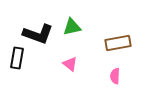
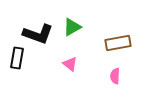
green triangle: rotated 18 degrees counterclockwise
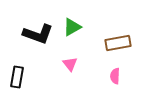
black rectangle: moved 19 px down
pink triangle: rotated 14 degrees clockwise
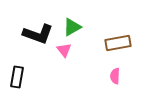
pink triangle: moved 6 px left, 14 px up
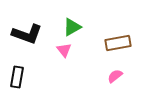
black L-shape: moved 11 px left
pink semicircle: rotated 49 degrees clockwise
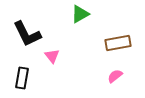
green triangle: moved 8 px right, 13 px up
black L-shape: rotated 44 degrees clockwise
pink triangle: moved 12 px left, 6 px down
black rectangle: moved 5 px right, 1 px down
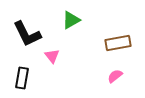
green triangle: moved 9 px left, 6 px down
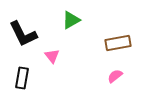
black L-shape: moved 4 px left
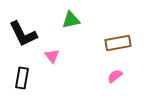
green triangle: rotated 18 degrees clockwise
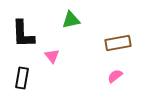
black L-shape: rotated 24 degrees clockwise
